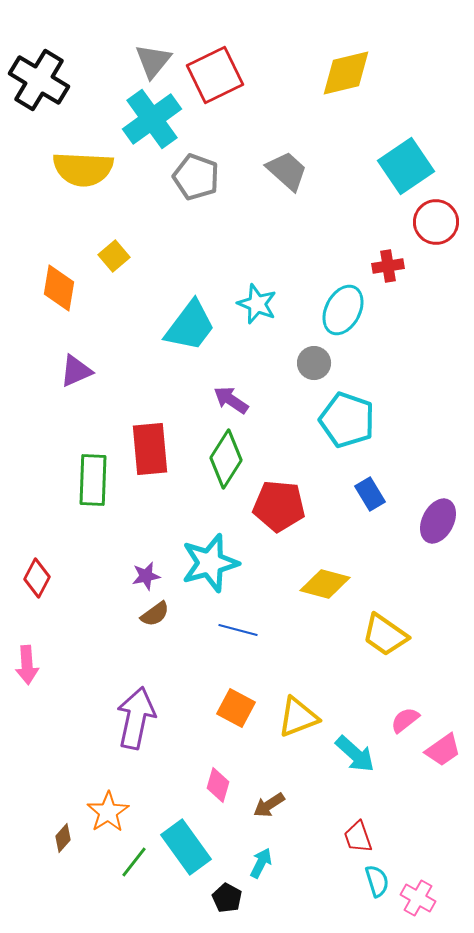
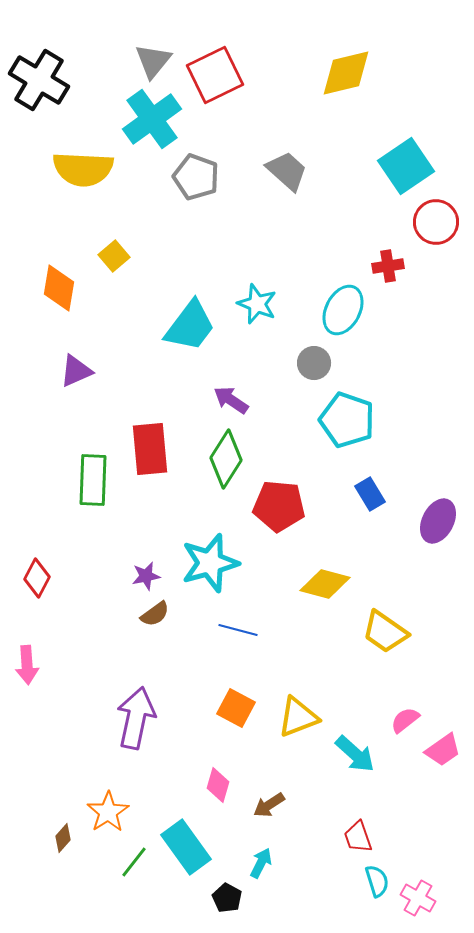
yellow trapezoid at (385, 635): moved 3 px up
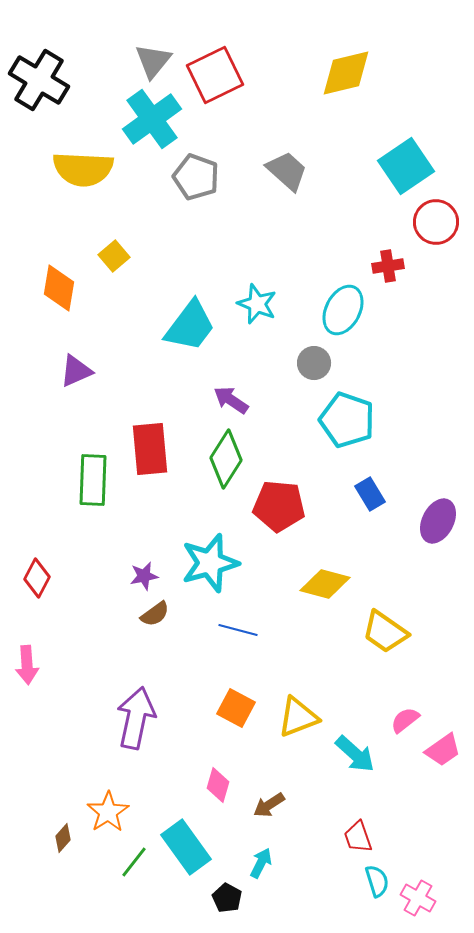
purple star at (146, 576): moved 2 px left
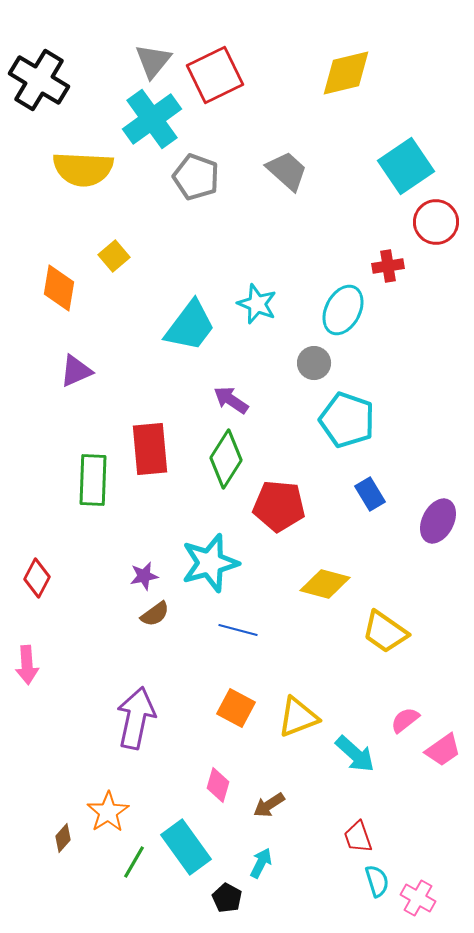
green line at (134, 862): rotated 8 degrees counterclockwise
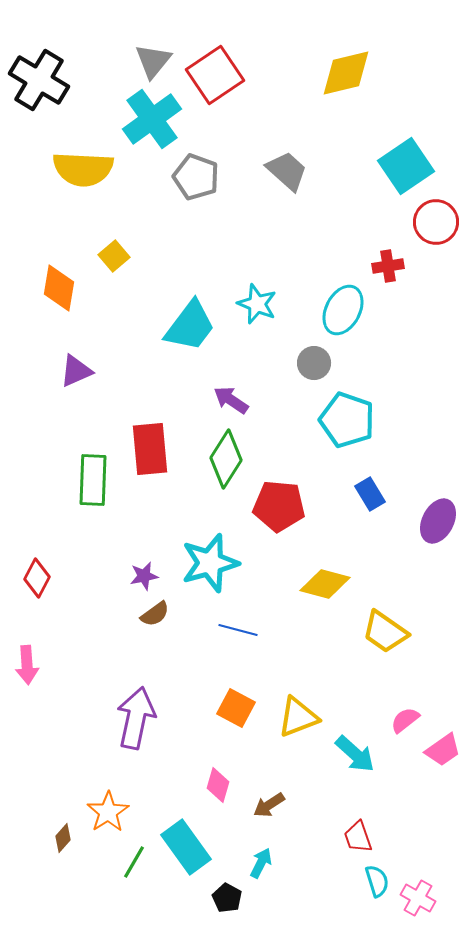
red square at (215, 75): rotated 8 degrees counterclockwise
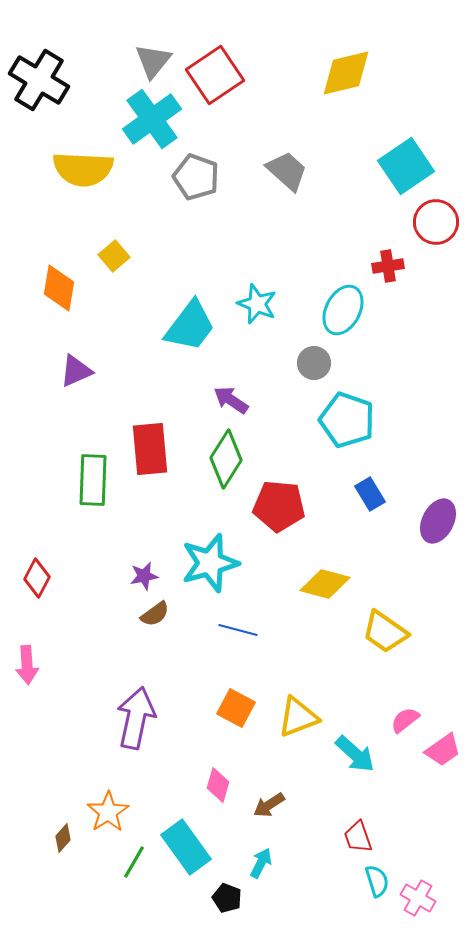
black pentagon at (227, 898): rotated 8 degrees counterclockwise
